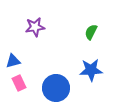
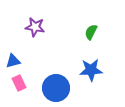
purple star: rotated 18 degrees clockwise
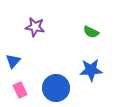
green semicircle: rotated 91 degrees counterclockwise
blue triangle: rotated 35 degrees counterclockwise
pink rectangle: moved 1 px right, 7 px down
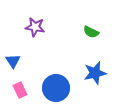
blue triangle: rotated 14 degrees counterclockwise
blue star: moved 4 px right, 3 px down; rotated 10 degrees counterclockwise
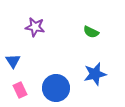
blue star: moved 1 px down
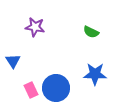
blue star: rotated 15 degrees clockwise
pink rectangle: moved 11 px right
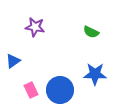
blue triangle: rotated 28 degrees clockwise
blue circle: moved 4 px right, 2 px down
